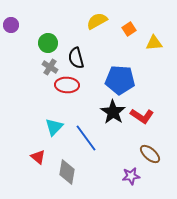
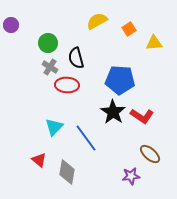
red triangle: moved 1 px right, 3 px down
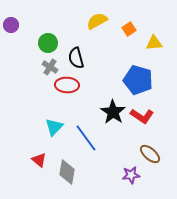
blue pentagon: moved 18 px right; rotated 12 degrees clockwise
purple star: moved 1 px up
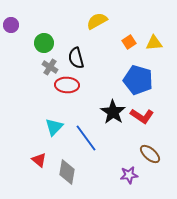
orange square: moved 13 px down
green circle: moved 4 px left
purple star: moved 2 px left
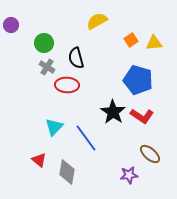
orange square: moved 2 px right, 2 px up
gray cross: moved 3 px left
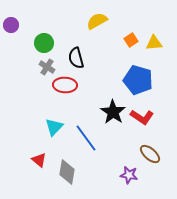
red ellipse: moved 2 px left
red L-shape: moved 1 px down
purple star: rotated 18 degrees clockwise
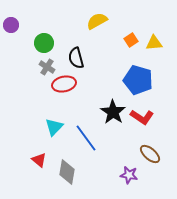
red ellipse: moved 1 px left, 1 px up; rotated 15 degrees counterclockwise
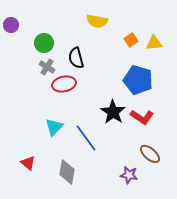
yellow semicircle: rotated 140 degrees counterclockwise
red triangle: moved 11 px left, 3 px down
